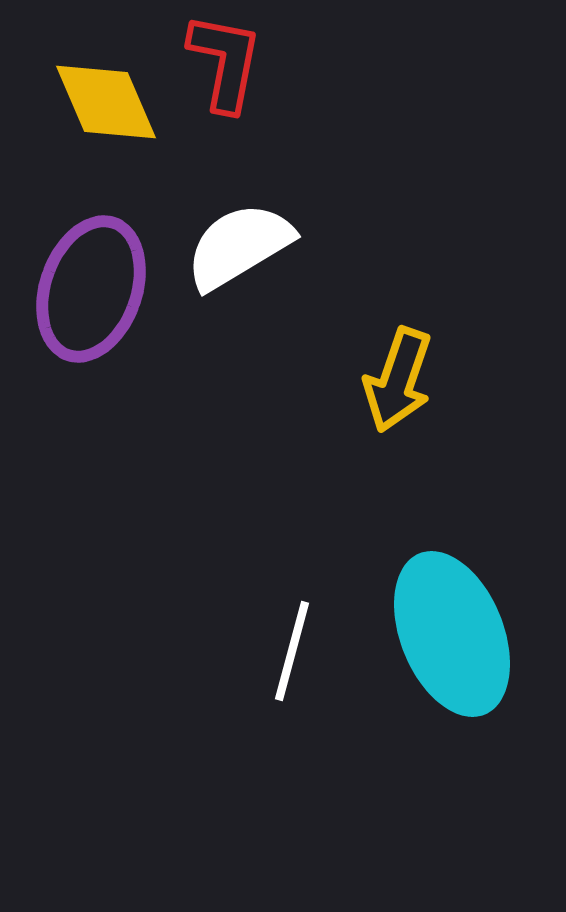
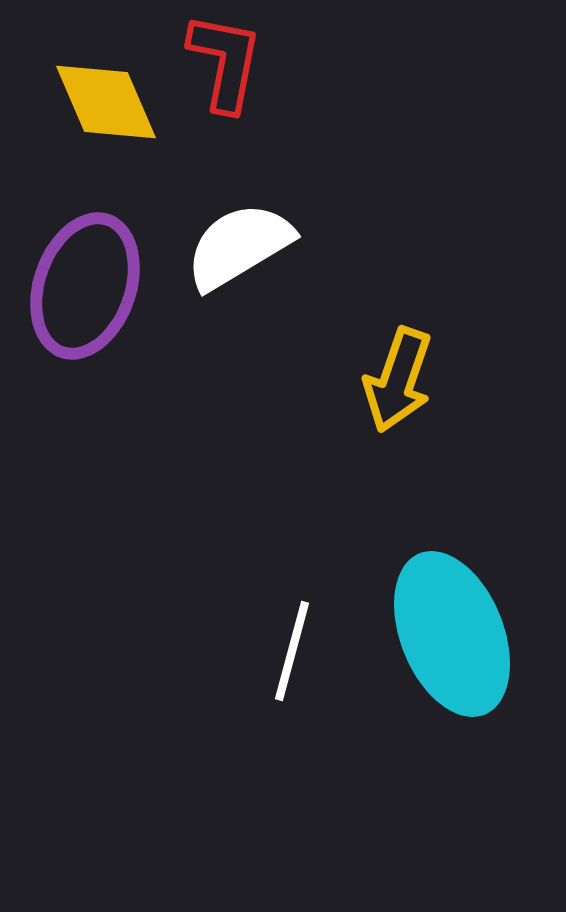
purple ellipse: moved 6 px left, 3 px up
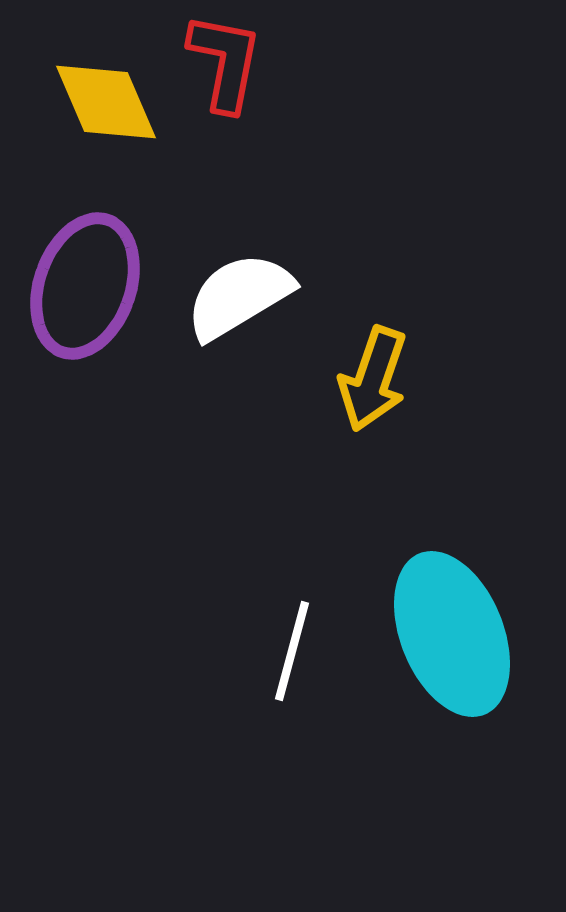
white semicircle: moved 50 px down
yellow arrow: moved 25 px left, 1 px up
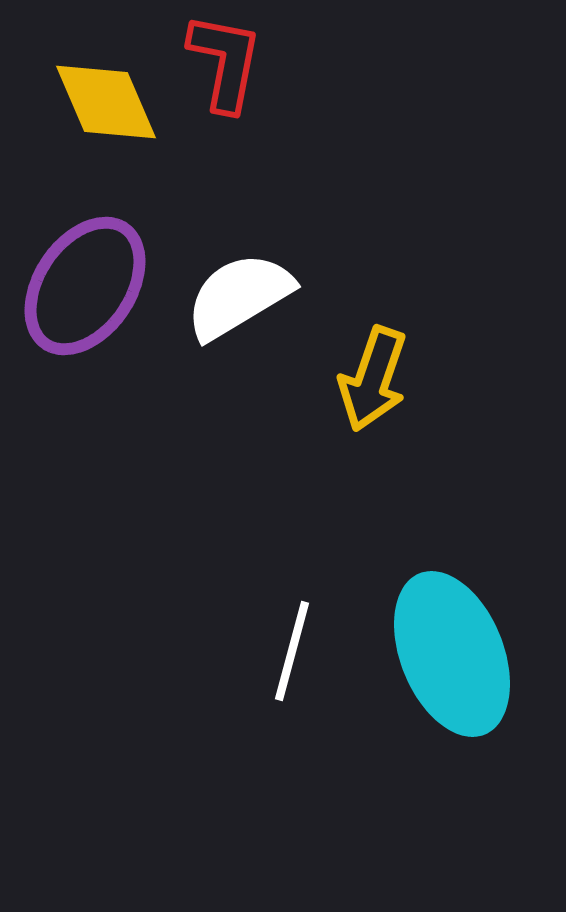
purple ellipse: rotated 15 degrees clockwise
cyan ellipse: moved 20 px down
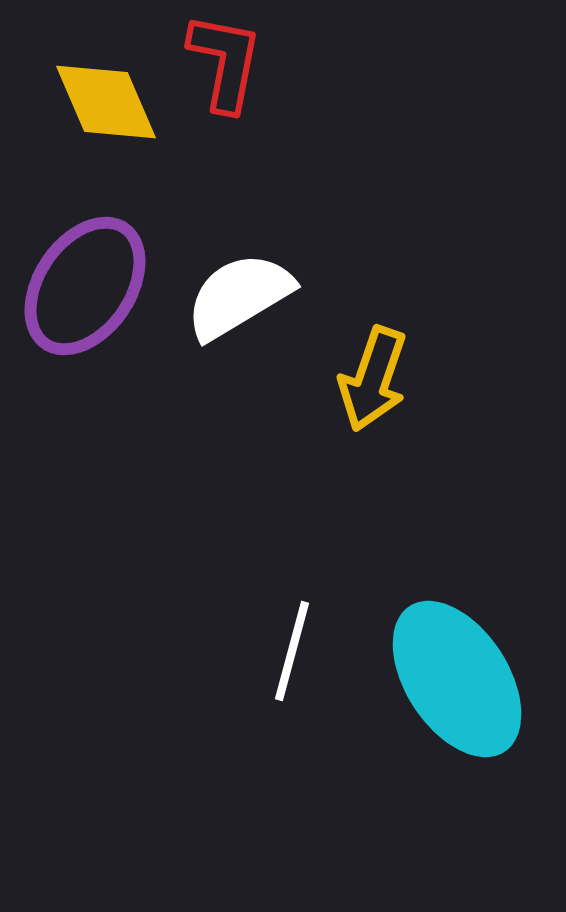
cyan ellipse: moved 5 px right, 25 px down; rotated 11 degrees counterclockwise
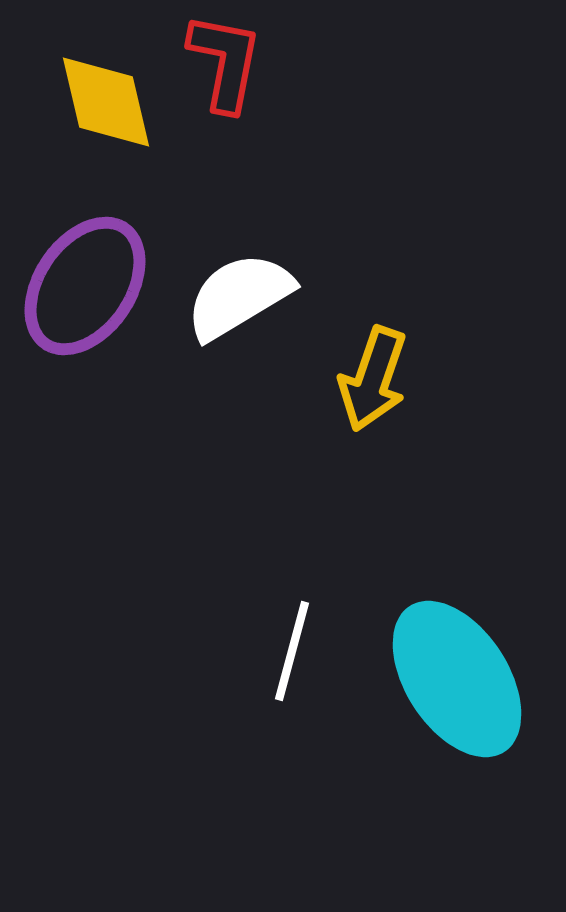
yellow diamond: rotated 10 degrees clockwise
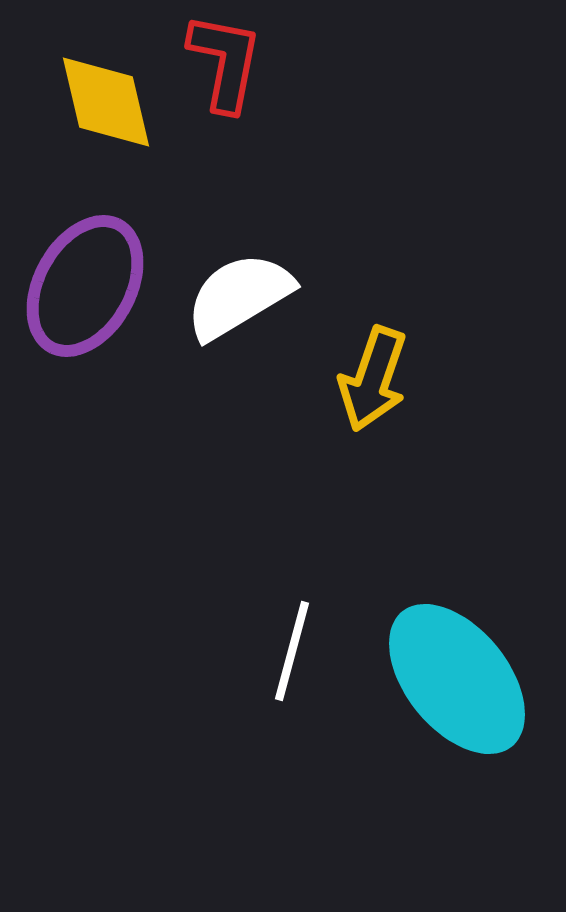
purple ellipse: rotated 5 degrees counterclockwise
cyan ellipse: rotated 6 degrees counterclockwise
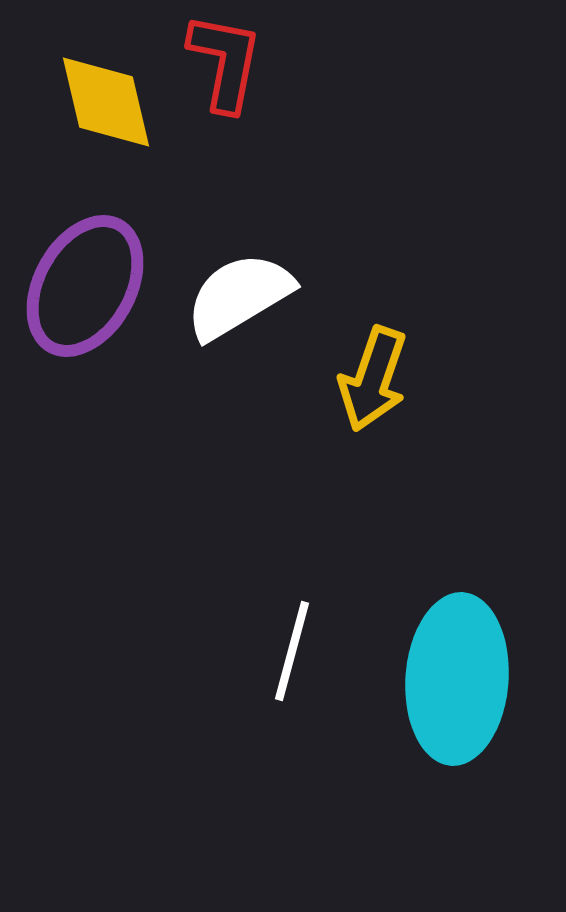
cyan ellipse: rotated 43 degrees clockwise
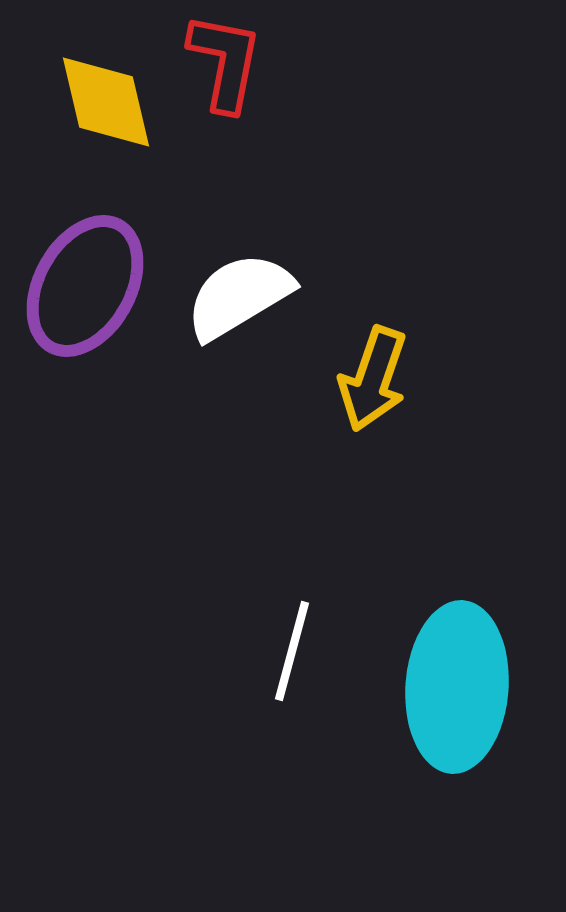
cyan ellipse: moved 8 px down
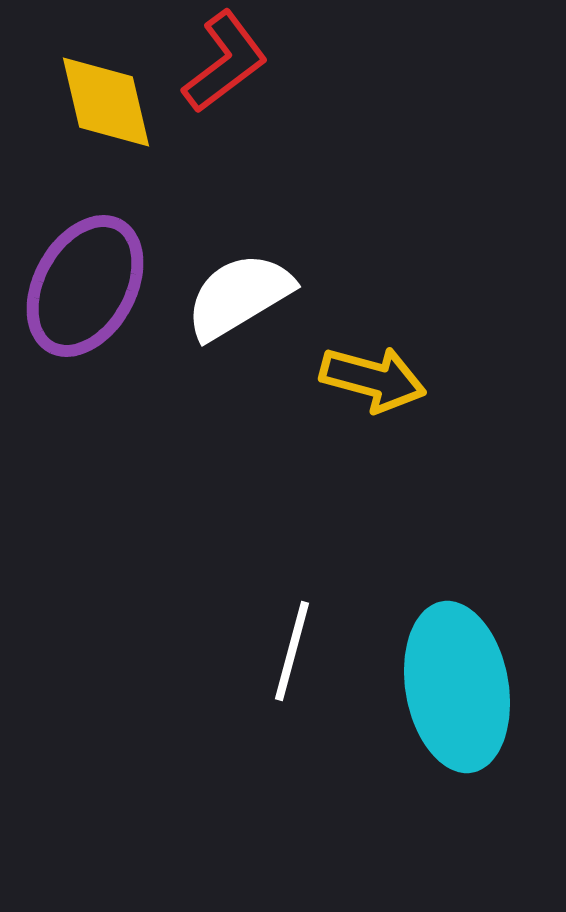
red L-shape: rotated 42 degrees clockwise
yellow arrow: rotated 94 degrees counterclockwise
cyan ellipse: rotated 14 degrees counterclockwise
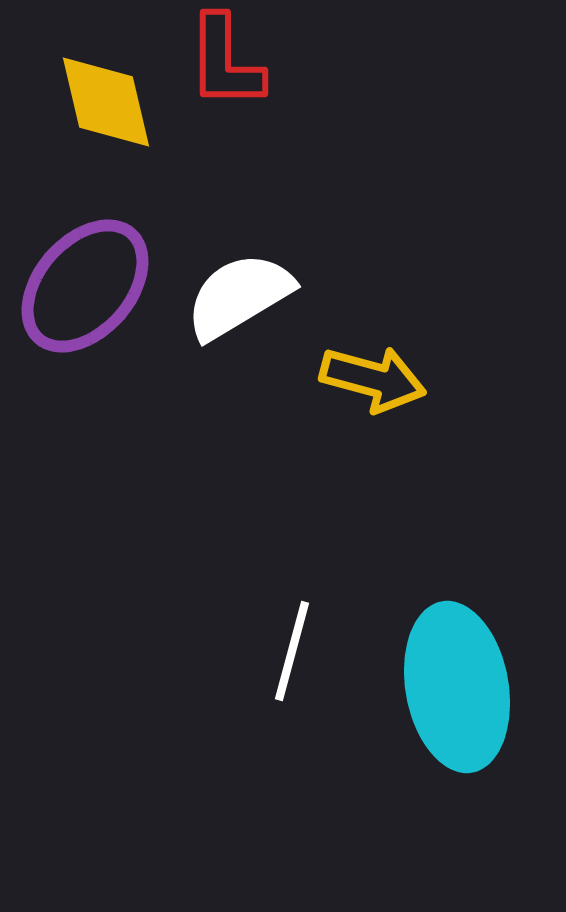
red L-shape: rotated 127 degrees clockwise
purple ellipse: rotated 12 degrees clockwise
